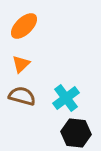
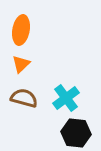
orange ellipse: moved 3 px left, 4 px down; rotated 36 degrees counterclockwise
brown semicircle: moved 2 px right, 2 px down
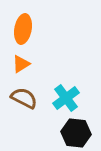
orange ellipse: moved 2 px right, 1 px up
orange triangle: rotated 12 degrees clockwise
brown semicircle: rotated 12 degrees clockwise
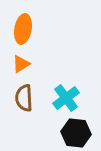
brown semicircle: rotated 120 degrees counterclockwise
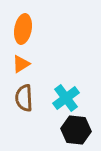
black hexagon: moved 3 px up
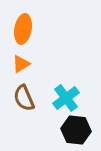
brown semicircle: rotated 20 degrees counterclockwise
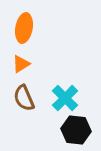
orange ellipse: moved 1 px right, 1 px up
cyan cross: moved 1 px left; rotated 8 degrees counterclockwise
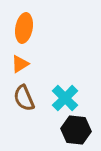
orange triangle: moved 1 px left
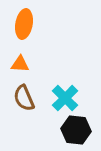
orange ellipse: moved 4 px up
orange triangle: rotated 36 degrees clockwise
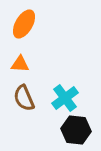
orange ellipse: rotated 20 degrees clockwise
cyan cross: rotated 8 degrees clockwise
